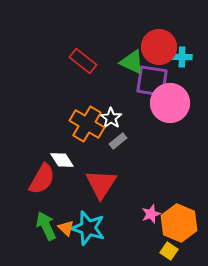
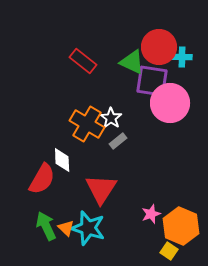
white diamond: rotated 30 degrees clockwise
red triangle: moved 5 px down
orange hexagon: moved 2 px right, 3 px down
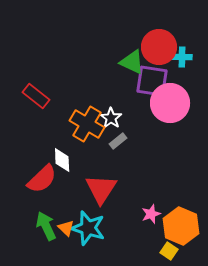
red rectangle: moved 47 px left, 35 px down
red semicircle: rotated 16 degrees clockwise
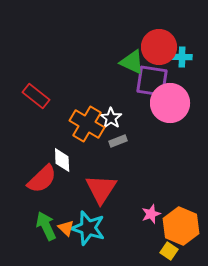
gray rectangle: rotated 18 degrees clockwise
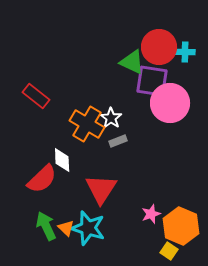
cyan cross: moved 3 px right, 5 px up
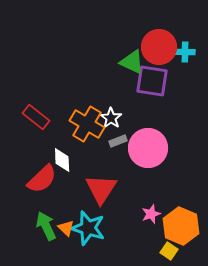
red rectangle: moved 21 px down
pink circle: moved 22 px left, 45 px down
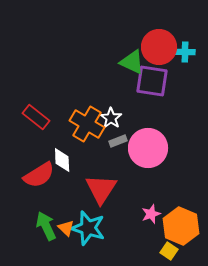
red semicircle: moved 3 px left, 4 px up; rotated 12 degrees clockwise
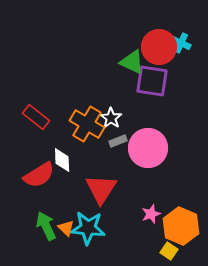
cyan cross: moved 4 px left, 9 px up; rotated 24 degrees clockwise
cyan star: rotated 12 degrees counterclockwise
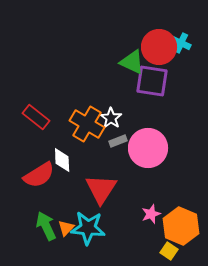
orange triangle: rotated 30 degrees clockwise
